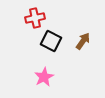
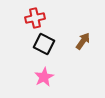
black square: moved 7 px left, 3 px down
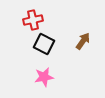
red cross: moved 2 px left, 2 px down
pink star: rotated 18 degrees clockwise
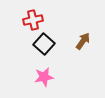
black square: rotated 15 degrees clockwise
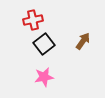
black square: rotated 10 degrees clockwise
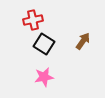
black square: rotated 20 degrees counterclockwise
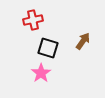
black square: moved 4 px right, 4 px down; rotated 15 degrees counterclockwise
pink star: moved 3 px left, 4 px up; rotated 24 degrees counterclockwise
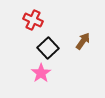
red cross: rotated 36 degrees clockwise
black square: rotated 30 degrees clockwise
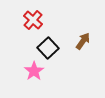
red cross: rotated 18 degrees clockwise
pink star: moved 7 px left, 2 px up
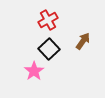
red cross: moved 15 px right; rotated 18 degrees clockwise
black square: moved 1 px right, 1 px down
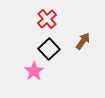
red cross: moved 1 px left, 1 px up; rotated 12 degrees counterclockwise
